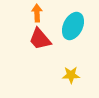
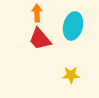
cyan ellipse: rotated 12 degrees counterclockwise
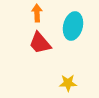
red trapezoid: moved 4 px down
yellow star: moved 3 px left, 8 px down
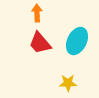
cyan ellipse: moved 4 px right, 15 px down; rotated 12 degrees clockwise
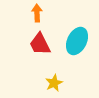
red trapezoid: moved 1 px down; rotated 15 degrees clockwise
yellow star: moved 14 px left; rotated 24 degrees counterclockwise
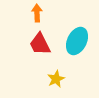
yellow star: moved 2 px right, 4 px up
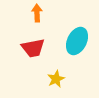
red trapezoid: moved 7 px left, 4 px down; rotated 75 degrees counterclockwise
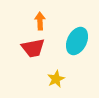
orange arrow: moved 3 px right, 8 px down
